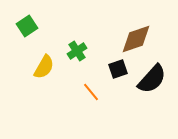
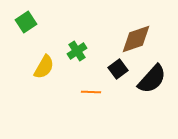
green square: moved 1 px left, 4 px up
black square: rotated 18 degrees counterclockwise
orange line: rotated 48 degrees counterclockwise
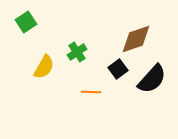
green cross: moved 1 px down
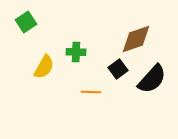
green cross: moved 1 px left; rotated 36 degrees clockwise
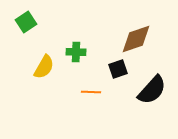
black square: rotated 18 degrees clockwise
black semicircle: moved 11 px down
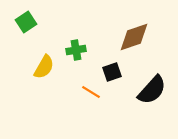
brown diamond: moved 2 px left, 2 px up
green cross: moved 2 px up; rotated 12 degrees counterclockwise
black square: moved 6 px left, 3 px down
orange line: rotated 30 degrees clockwise
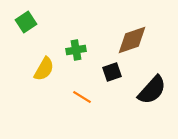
brown diamond: moved 2 px left, 3 px down
yellow semicircle: moved 2 px down
orange line: moved 9 px left, 5 px down
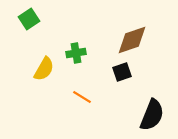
green square: moved 3 px right, 3 px up
green cross: moved 3 px down
black square: moved 10 px right
black semicircle: moved 25 px down; rotated 20 degrees counterclockwise
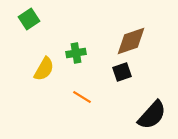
brown diamond: moved 1 px left, 1 px down
black semicircle: rotated 20 degrees clockwise
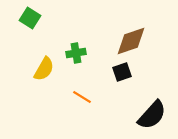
green square: moved 1 px right, 1 px up; rotated 25 degrees counterclockwise
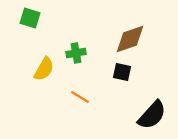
green square: rotated 15 degrees counterclockwise
brown diamond: moved 1 px left, 2 px up
black square: rotated 30 degrees clockwise
orange line: moved 2 px left
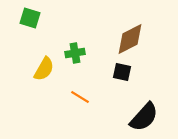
brown diamond: rotated 8 degrees counterclockwise
green cross: moved 1 px left
black semicircle: moved 8 px left, 2 px down
